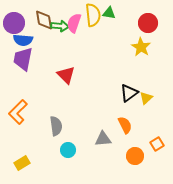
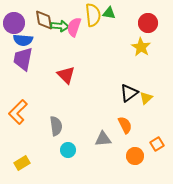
pink semicircle: moved 4 px down
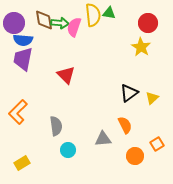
green arrow: moved 3 px up
yellow triangle: moved 6 px right
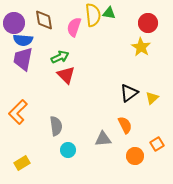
green arrow: moved 34 px down; rotated 30 degrees counterclockwise
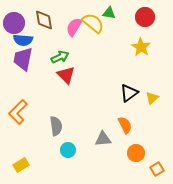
yellow semicircle: moved 8 px down; rotated 45 degrees counterclockwise
red circle: moved 3 px left, 6 px up
pink semicircle: rotated 12 degrees clockwise
orange square: moved 25 px down
orange circle: moved 1 px right, 3 px up
yellow rectangle: moved 1 px left, 2 px down
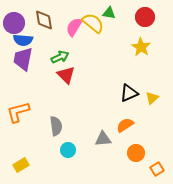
black triangle: rotated 12 degrees clockwise
orange L-shape: rotated 30 degrees clockwise
orange semicircle: rotated 96 degrees counterclockwise
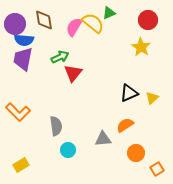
green triangle: rotated 32 degrees counterclockwise
red circle: moved 3 px right, 3 px down
purple circle: moved 1 px right, 1 px down
blue semicircle: moved 1 px right
red triangle: moved 7 px right, 2 px up; rotated 24 degrees clockwise
orange L-shape: rotated 120 degrees counterclockwise
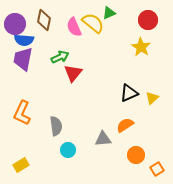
brown diamond: rotated 20 degrees clockwise
pink semicircle: rotated 54 degrees counterclockwise
orange L-shape: moved 4 px right, 1 px down; rotated 70 degrees clockwise
orange circle: moved 2 px down
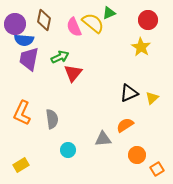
purple trapezoid: moved 6 px right
gray semicircle: moved 4 px left, 7 px up
orange circle: moved 1 px right
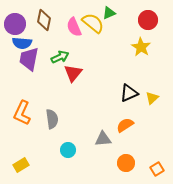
blue semicircle: moved 2 px left, 3 px down
orange circle: moved 11 px left, 8 px down
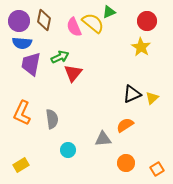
green triangle: moved 1 px up
red circle: moved 1 px left, 1 px down
purple circle: moved 4 px right, 3 px up
purple trapezoid: moved 2 px right, 5 px down
black triangle: moved 3 px right, 1 px down
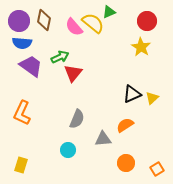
pink semicircle: rotated 18 degrees counterclockwise
purple trapezoid: moved 2 px down; rotated 115 degrees clockwise
gray semicircle: moved 25 px right; rotated 30 degrees clockwise
yellow rectangle: rotated 42 degrees counterclockwise
